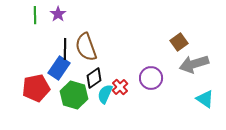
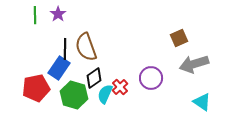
brown square: moved 4 px up; rotated 12 degrees clockwise
cyan triangle: moved 3 px left, 3 px down
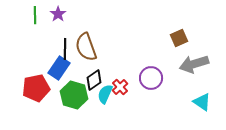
black diamond: moved 2 px down
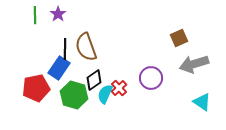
red cross: moved 1 px left, 1 px down
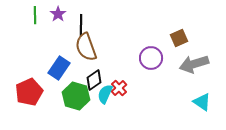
black line: moved 16 px right, 24 px up
purple circle: moved 20 px up
red pentagon: moved 7 px left, 4 px down; rotated 12 degrees counterclockwise
green hexagon: moved 2 px right, 1 px down
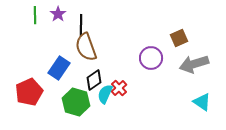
green hexagon: moved 6 px down
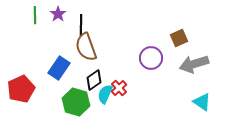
red pentagon: moved 8 px left, 3 px up
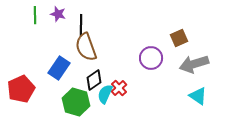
purple star: rotated 21 degrees counterclockwise
cyan triangle: moved 4 px left, 6 px up
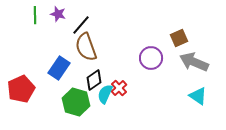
black line: rotated 40 degrees clockwise
gray arrow: moved 2 px up; rotated 40 degrees clockwise
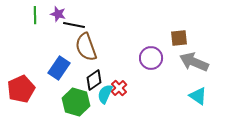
black line: moved 7 px left; rotated 60 degrees clockwise
brown square: rotated 18 degrees clockwise
